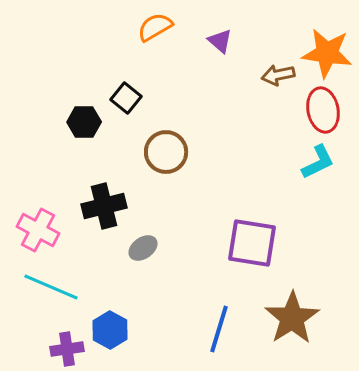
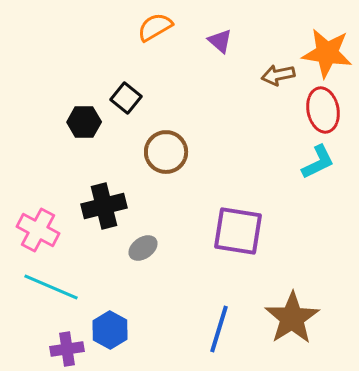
purple square: moved 14 px left, 12 px up
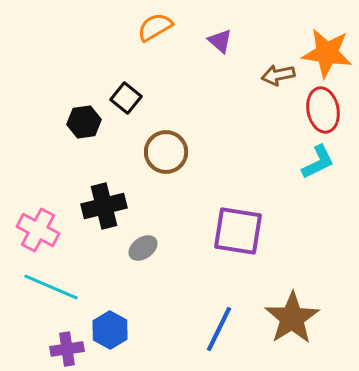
black hexagon: rotated 8 degrees counterclockwise
blue line: rotated 9 degrees clockwise
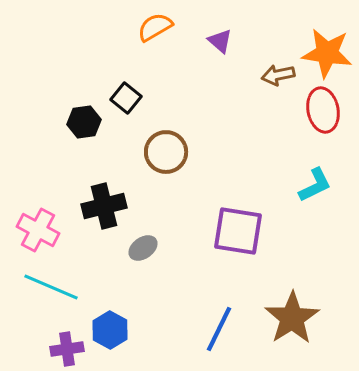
cyan L-shape: moved 3 px left, 23 px down
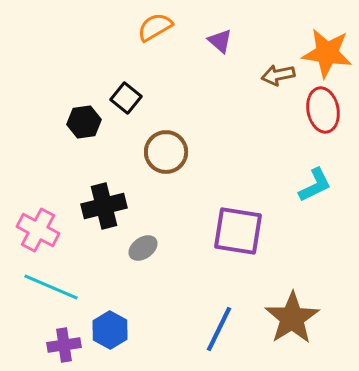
purple cross: moved 3 px left, 4 px up
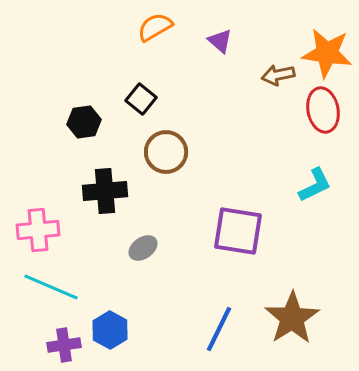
black square: moved 15 px right, 1 px down
black cross: moved 1 px right, 15 px up; rotated 9 degrees clockwise
pink cross: rotated 33 degrees counterclockwise
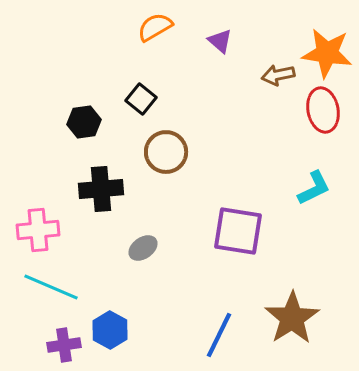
cyan L-shape: moved 1 px left, 3 px down
black cross: moved 4 px left, 2 px up
blue line: moved 6 px down
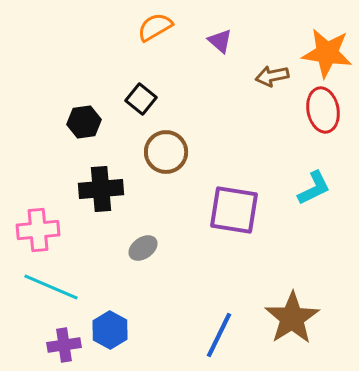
brown arrow: moved 6 px left, 1 px down
purple square: moved 4 px left, 21 px up
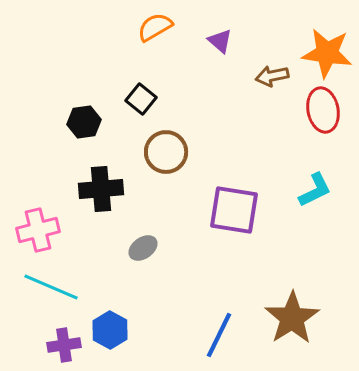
cyan L-shape: moved 1 px right, 2 px down
pink cross: rotated 9 degrees counterclockwise
